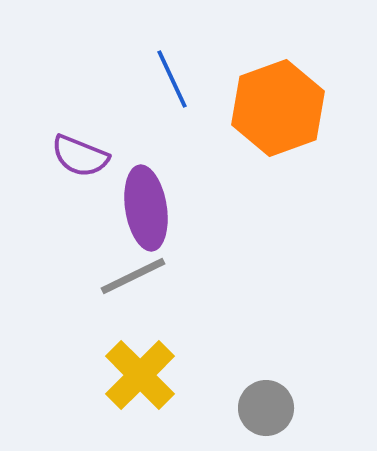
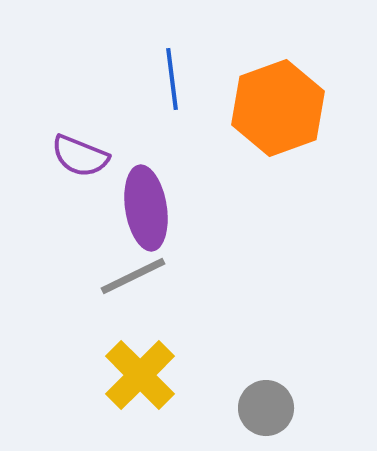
blue line: rotated 18 degrees clockwise
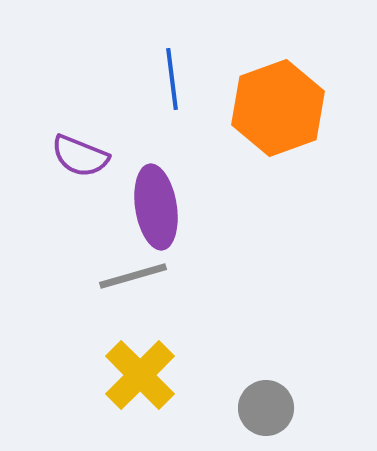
purple ellipse: moved 10 px right, 1 px up
gray line: rotated 10 degrees clockwise
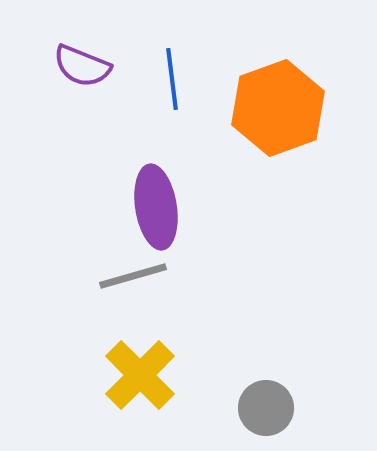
purple semicircle: moved 2 px right, 90 px up
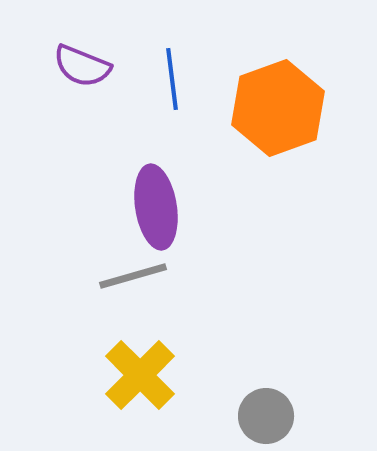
gray circle: moved 8 px down
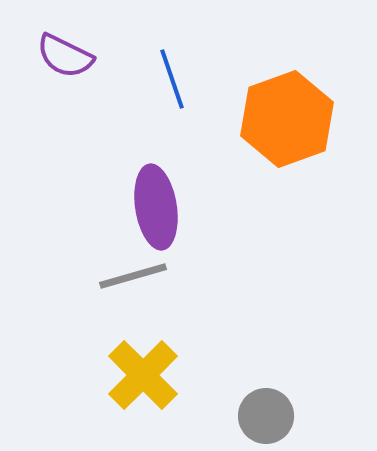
purple semicircle: moved 17 px left, 10 px up; rotated 4 degrees clockwise
blue line: rotated 12 degrees counterclockwise
orange hexagon: moved 9 px right, 11 px down
yellow cross: moved 3 px right
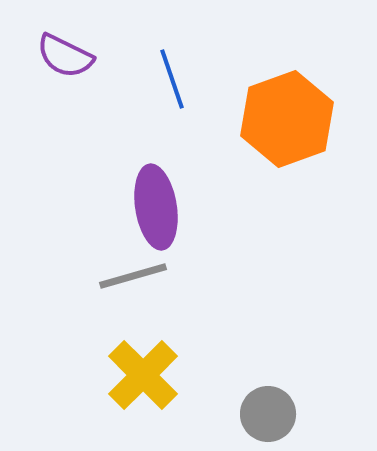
gray circle: moved 2 px right, 2 px up
